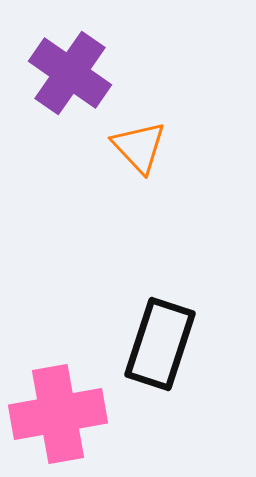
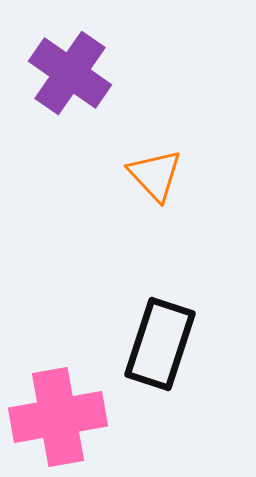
orange triangle: moved 16 px right, 28 px down
pink cross: moved 3 px down
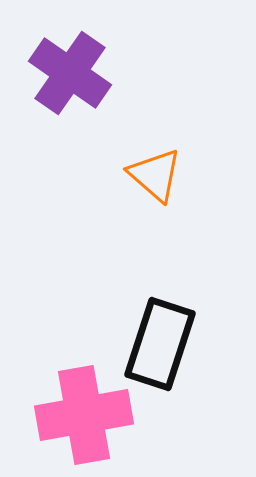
orange triangle: rotated 6 degrees counterclockwise
pink cross: moved 26 px right, 2 px up
